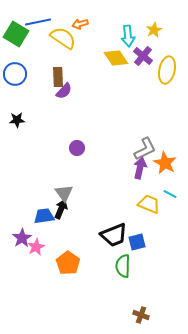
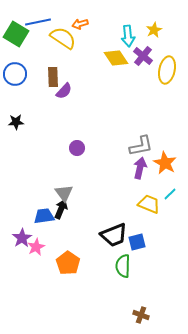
brown rectangle: moved 5 px left
black star: moved 1 px left, 2 px down
gray L-shape: moved 4 px left, 3 px up; rotated 15 degrees clockwise
cyan line: rotated 72 degrees counterclockwise
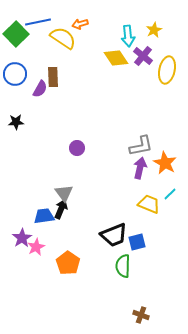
green square: rotated 15 degrees clockwise
purple semicircle: moved 24 px left, 2 px up; rotated 12 degrees counterclockwise
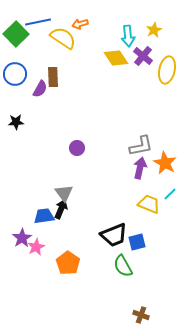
green semicircle: rotated 30 degrees counterclockwise
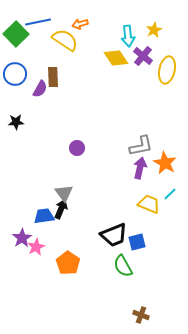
yellow semicircle: moved 2 px right, 2 px down
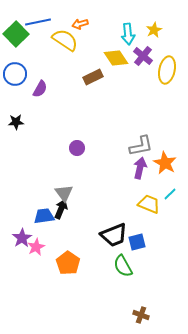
cyan arrow: moved 2 px up
brown rectangle: moved 40 px right; rotated 66 degrees clockwise
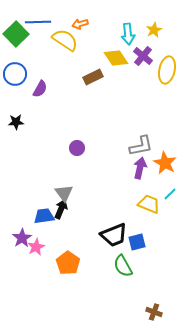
blue line: rotated 10 degrees clockwise
brown cross: moved 13 px right, 3 px up
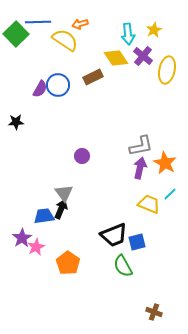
blue circle: moved 43 px right, 11 px down
purple circle: moved 5 px right, 8 px down
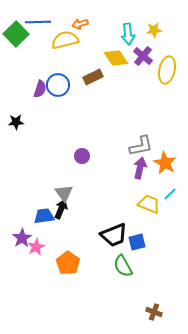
yellow star: rotated 21 degrees clockwise
yellow semicircle: rotated 48 degrees counterclockwise
purple semicircle: rotated 12 degrees counterclockwise
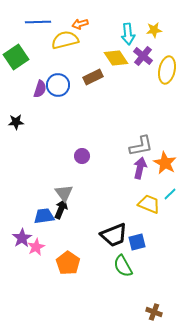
green square: moved 23 px down; rotated 10 degrees clockwise
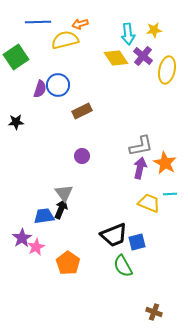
brown rectangle: moved 11 px left, 34 px down
cyan line: rotated 40 degrees clockwise
yellow trapezoid: moved 1 px up
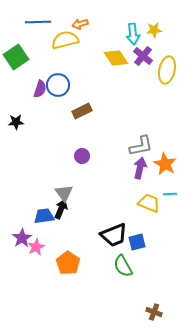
cyan arrow: moved 5 px right
orange star: moved 1 px down
